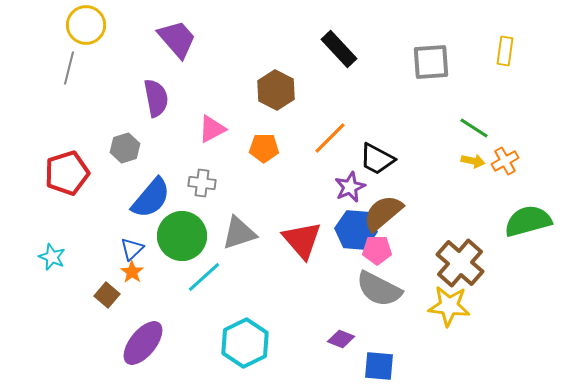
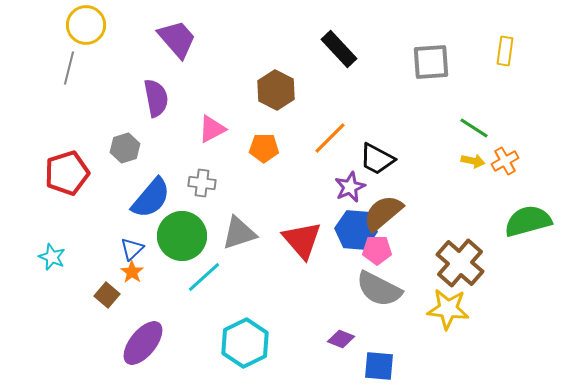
yellow star: moved 1 px left, 3 px down
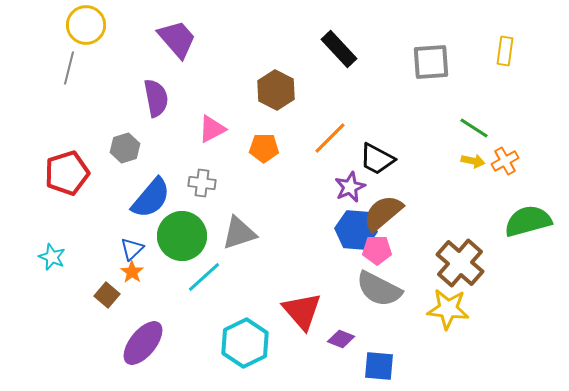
red triangle: moved 71 px down
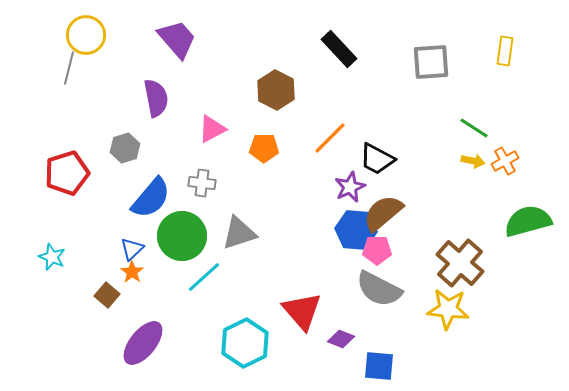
yellow circle: moved 10 px down
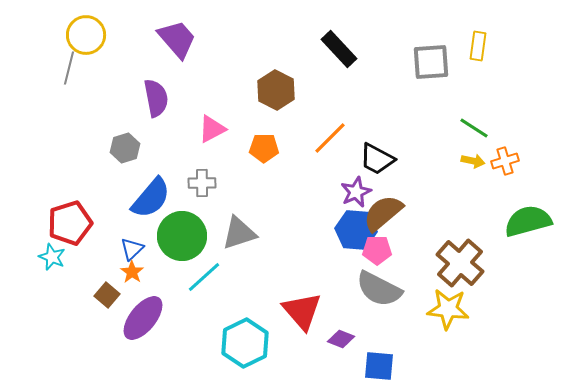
yellow rectangle: moved 27 px left, 5 px up
orange cross: rotated 12 degrees clockwise
red pentagon: moved 3 px right, 50 px down
gray cross: rotated 8 degrees counterclockwise
purple star: moved 6 px right, 5 px down
purple ellipse: moved 25 px up
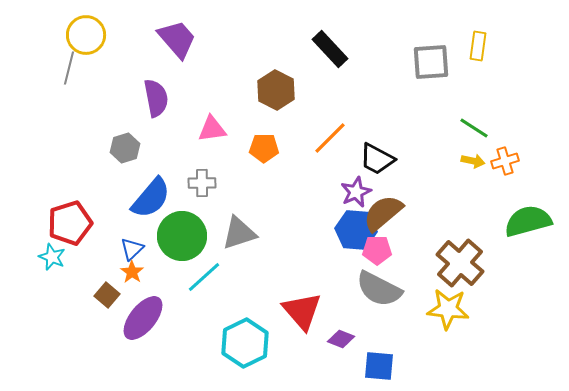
black rectangle: moved 9 px left
pink triangle: rotated 20 degrees clockwise
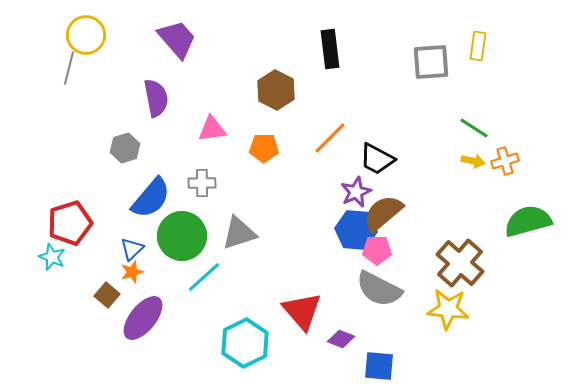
black rectangle: rotated 36 degrees clockwise
orange star: rotated 20 degrees clockwise
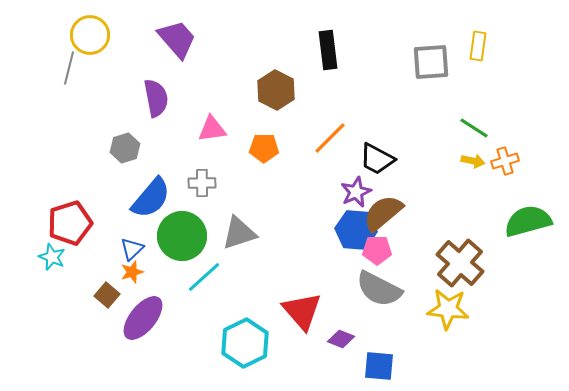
yellow circle: moved 4 px right
black rectangle: moved 2 px left, 1 px down
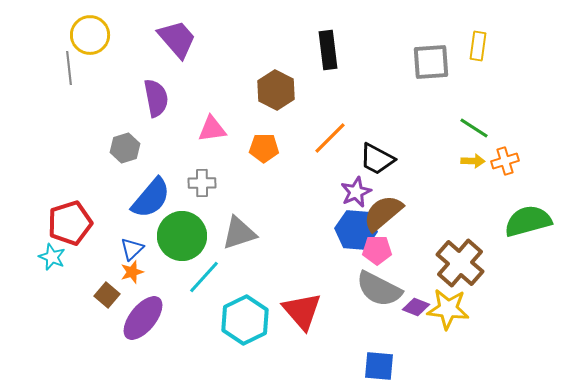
gray line: rotated 20 degrees counterclockwise
yellow arrow: rotated 10 degrees counterclockwise
cyan line: rotated 6 degrees counterclockwise
purple diamond: moved 75 px right, 32 px up
cyan hexagon: moved 23 px up
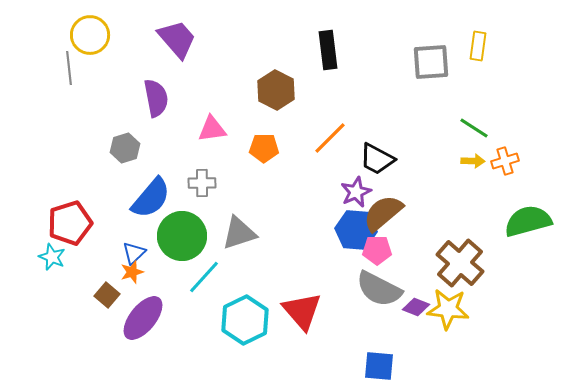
blue triangle: moved 2 px right, 4 px down
